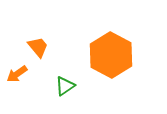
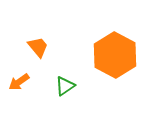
orange hexagon: moved 4 px right
orange arrow: moved 2 px right, 8 px down
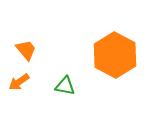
orange trapezoid: moved 12 px left, 3 px down
green triangle: rotated 45 degrees clockwise
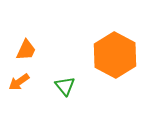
orange trapezoid: rotated 65 degrees clockwise
green triangle: rotated 40 degrees clockwise
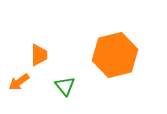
orange trapezoid: moved 13 px right, 5 px down; rotated 25 degrees counterclockwise
orange hexagon: rotated 18 degrees clockwise
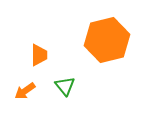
orange hexagon: moved 8 px left, 15 px up
orange arrow: moved 6 px right, 9 px down
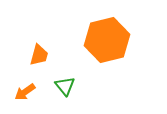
orange trapezoid: rotated 15 degrees clockwise
orange arrow: moved 1 px down
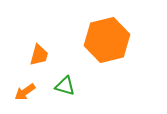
green triangle: rotated 35 degrees counterclockwise
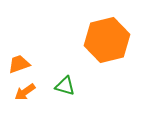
orange trapezoid: moved 20 px left, 9 px down; rotated 125 degrees counterclockwise
